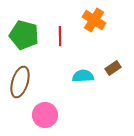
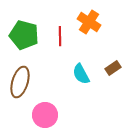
orange cross: moved 5 px left, 2 px down
cyan semicircle: moved 2 px left, 2 px up; rotated 115 degrees counterclockwise
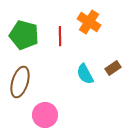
cyan semicircle: moved 4 px right
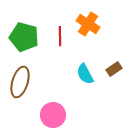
orange cross: moved 1 px left, 2 px down
green pentagon: moved 2 px down
brown rectangle: moved 1 px right, 1 px down
pink circle: moved 8 px right
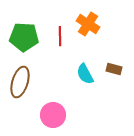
green pentagon: rotated 12 degrees counterclockwise
brown rectangle: rotated 49 degrees clockwise
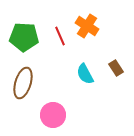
orange cross: moved 1 px left, 2 px down
red line: rotated 24 degrees counterclockwise
brown rectangle: moved 2 px right, 1 px up; rotated 42 degrees clockwise
brown ellipse: moved 3 px right, 1 px down
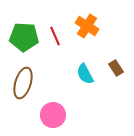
red line: moved 5 px left
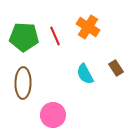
orange cross: moved 1 px right, 1 px down
brown ellipse: rotated 16 degrees counterclockwise
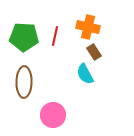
orange cross: rotated 20 degrees counterclockwise
red line: rotated 36 degrees clockwise
brown rectangle: moved 22 px left, 16 px up
brown ellipse: moved 1 px right, 1 px up
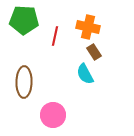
green pentagon: moved 17 px up
